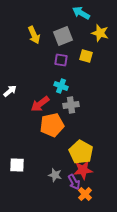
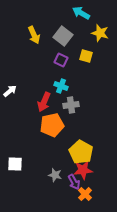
gray square: rotated 30 degrees counterclockwise
purple square: rotated 16 degrees clockwise
red arrow: moved 4 px right, 2 px up; rotated 30 degrees counterclockwise
white square: moved 2 px left, 1 px up
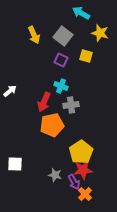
yellow pentagon: rotated 10 degrees clockwise
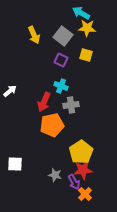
yellow star: moved 13 px left, 5 px up; rotated 12 degrees counterclockwise
yellow square: moved 1 px up
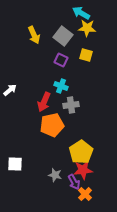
white arrow: moved 1 px up
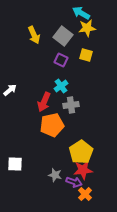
yellow star: rotated 12 degrees counterclockwise
cyan cross: rotated 32 degrees clockwise
purple arrow: rotated 42 degrees counterclockwise
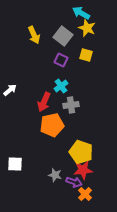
yellow star: rotated 30 degrees clockwise
yellow pentagon: rotated 20 degrees counterclockwise
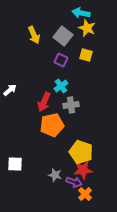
cyan arrow: rotated 18 degrees counterclockwise
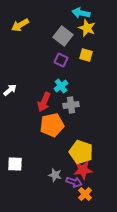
yellow arrow: moved 14 px left, 10 px up; rotated 84 degrees clockwise
